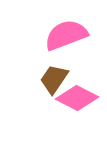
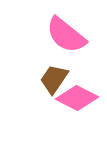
pink semicircle: rotated 120 degrees counterclockwise
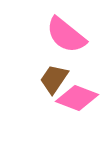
pink diamond: rotated 6 degrees counterclockwise
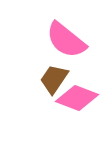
pink semicircle: moved 5 px down
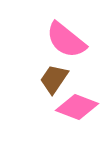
pink diamond: moved 9 px down
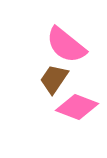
pink semicircle: moved 5 px down
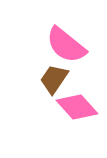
pink diamond: rotated 27 degrees clockwise
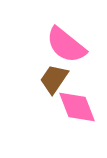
pink diamond: rotated 21 degrees clockwise
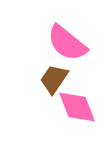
pink semicircle: moved 1 px right, 2 px up
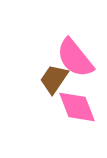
pink semicircle: moved 8 px right, 15 px down; rotated 12 degrees clockwise
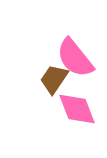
pink diamond: moved 2 px down
